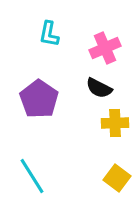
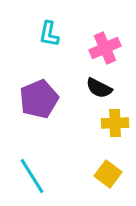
purple pentagon: rotated 15 degrees clockwise
yellow square: moved 9 px left, 4 px up
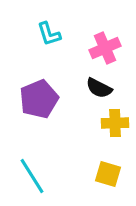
cyan L-shape: rotated 28 degrees counterclockwise
yellow square: rotated 20 degrees counterclockwise
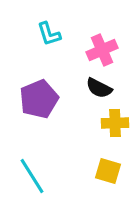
pink cross: moved 3 px left, 2 px down
yellow square: moved 3 px up
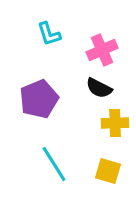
cyan line: moved 22 px right, 12 px up
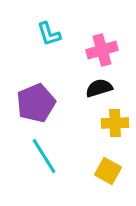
pink cross: rotated 8 degrees clockwise
black semicircle: rotated 136 degrees clockwise
purple pentagon: moved 3 px left, 4 px down
cyan line: moved 10 px left, 8 px up
yellow square: rotated 12 degrees clockwise
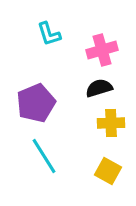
yellow cross: moved 4 px left
